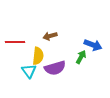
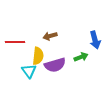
blue arrow: moved 2 px right, 5 px up; rotated 54 degrees clockwise
green arrow: rotated 40 degrees clockwise
purple semicircle: moved 3 px up
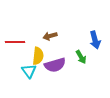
green arrow: rotated 80 degrees clockwise
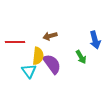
purple semicircle: moved 3 px left, 1 px up; rotated 110 degrees counterclockwise
